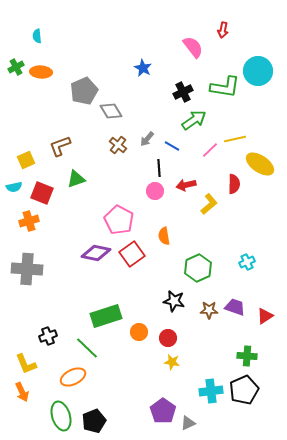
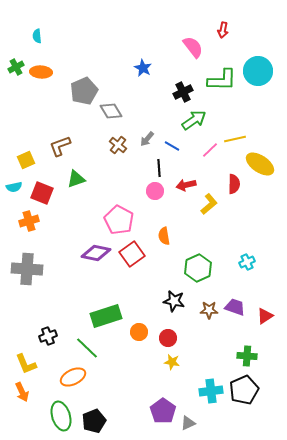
green L-shape at (225, 87): moved 3 px left, 7 px up; rotated 8 degrees counterclockwise
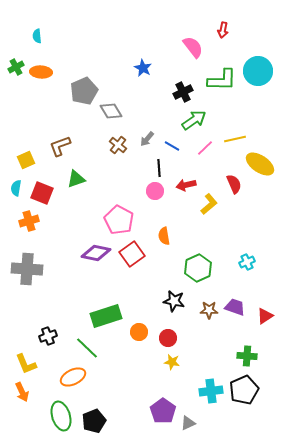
pink line at (210, 150): moved 5 px left, 2 px up
red semicircle at (234, 184): rotated 24 degrees counterclockwise
cyan semicircle at (14, 187): moved 2 px right, 1 px down; rotated 112 degrees clockwise
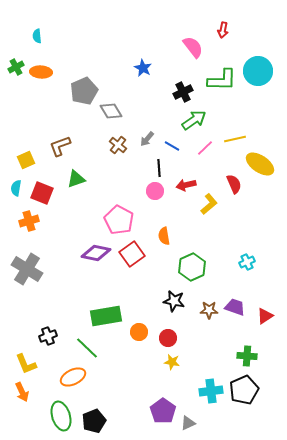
green hexagon at (198, 268): moved 6 px left, 1 px up
gray cross at (27, 269): rotated 28 degrees clockwise
green rectangle at (106, 316): rotated 8 degrees clockwise
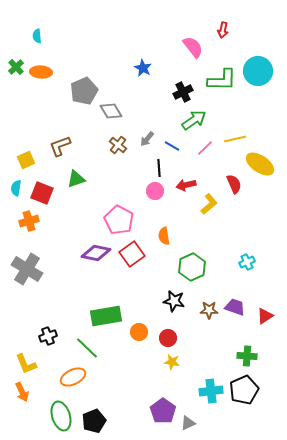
green cross at (16, 67): rotated 14 degrees counterclockwise
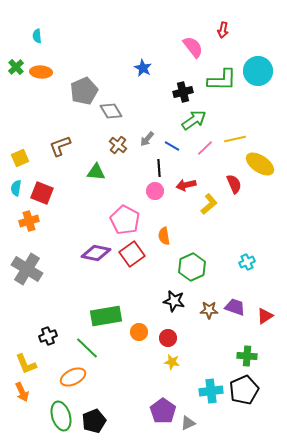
black cross at (183, 92): rotated 12 degrees clockwise
yellow square at (26, 160): moved 6 px left, 2 px up
green triangle at (76, 179): moved 20 px right, 7 px up; rotated 24 degrees clockwise
pink pentagon at (119, 220): moved 6 px right
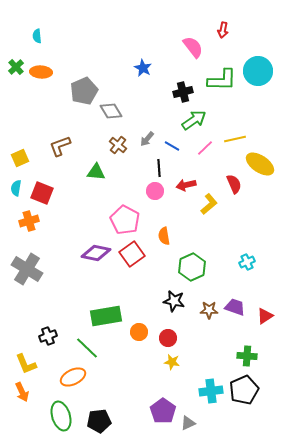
black pentagon at (94, 421): moved 5 px right; rotated 15 degrees clockwise
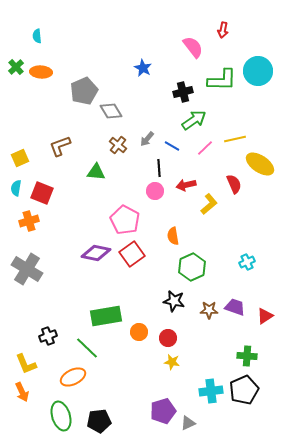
orange semicircle at (164, 236): moved 9 px right
purple pentagon at (163, 411): rotated 20 degrees clockwise
